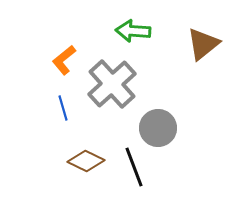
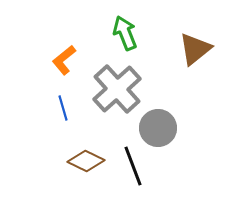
green arrow: moved 8 px left, 2 px down; rotated 64 degrees clockwise
brown triangle: moved 8 px left, 5 px down
gray cross: moved 5 px right, 5 px down
black line: moved 1 px left, 1 px up
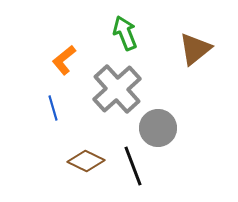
blue line: moved 10 px left
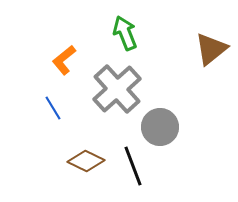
brown triangle: moved 16 px right
blue line: rotated 15 degrees counterclockwise
gray circle: moved 2 px right, 1 px up
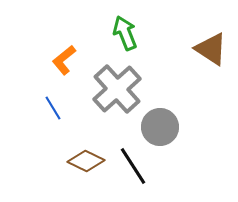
brown triangle: rotated 48 degrees counterclockwise
black line: rotated 12 degrees counterclockwise
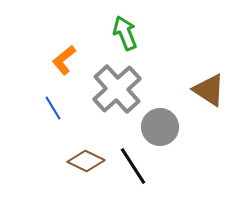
brown triangle: moved 2 px left, 41 px down
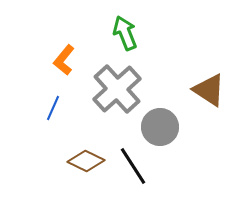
orange L-shape: rotated 12 degrees counterclockwise
blue line: rotated 55 degrees clockwise
